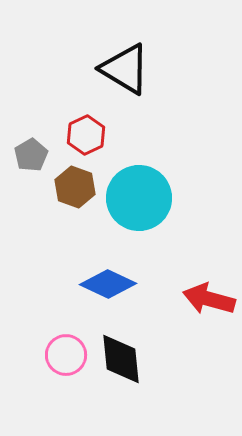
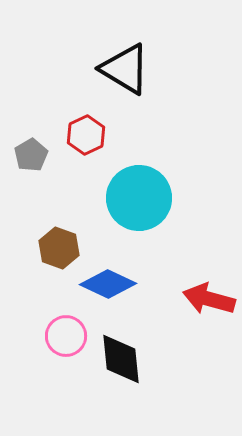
brown hexagon: moved 16 px left, 61 px down
pink circle: moved 19 px up
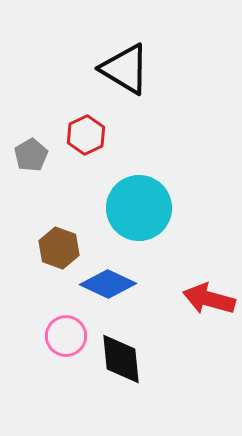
cyan circle: moved 10 px down
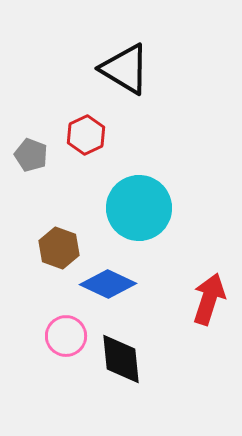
gray pentagon: rotated 20 degrees counterclockwise
red arrow: rotated 93 degrees clockwise
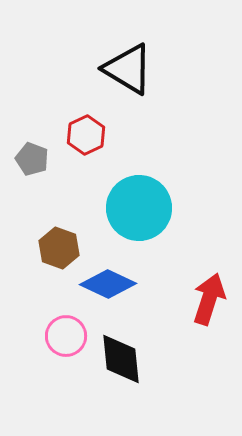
black triangle: moved 3 px right
gray pentagon: moved 1 px right, 4 px down
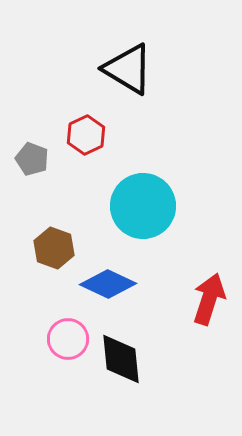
cyan circle: moved 4 px right, 2 px up
brown hexagon: moved 5 px left
pink circle: moved 2 px right, 3 px down
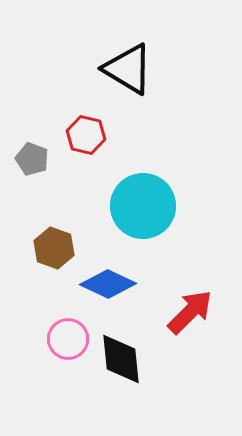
red hexagon: rotated 21 degrees counterclockwise
red arrow: moved 19 px left, 13 px down; rotated 27 degrees clockwise
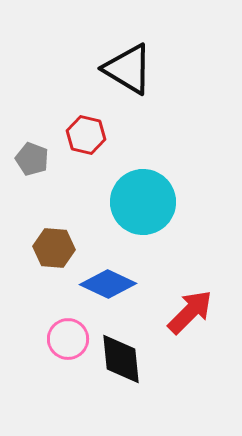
cyan circle: moved 4 px up
brown hexagon: rotated 15 degrees counterclockwise
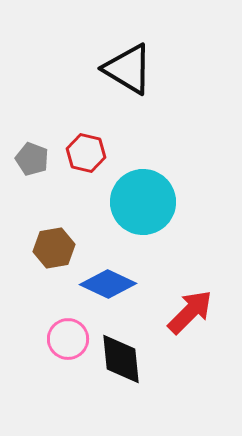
red hexagon: moved 18 px down
brown hexagon: rotated 15 degrees counterclockwise
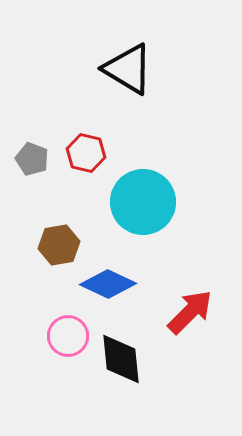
brown hexagon: moved 5 px right, 3 px up
pink circle: moved 3 px up
